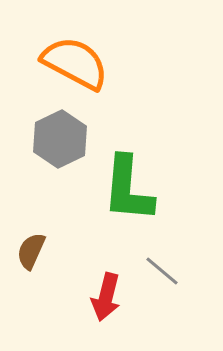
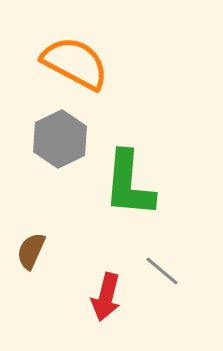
green L-shape: moved 1 px right, 5 px up
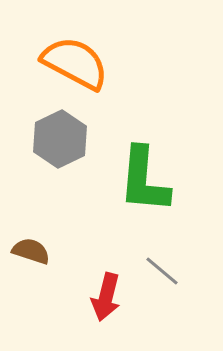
green L-shape: moved 15 px right, 4 px up
brown semicircle: rotated 84 degrees clockwise
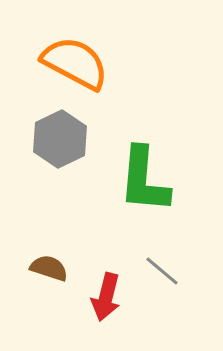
brown semicircle: moved 18 px right, 17 px down
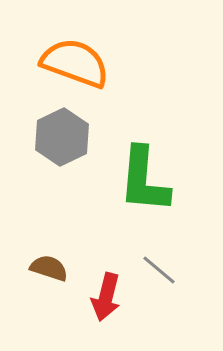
orange semicircle: rotated 8 degrees counterclockwise
gray hexagon: moved 2 px right, 2 px up
gray line: moved 3 px left, 1 px up
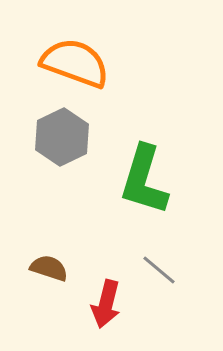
green L-shape: rotated 12 degrees clockwise
red arrow: moved 7 px down
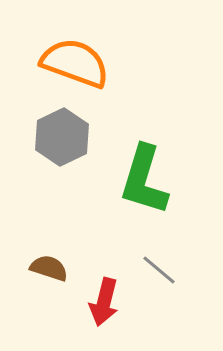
red arrow: moved 2 px left, 2 px up
